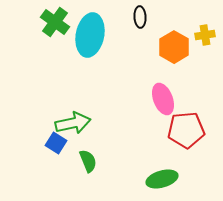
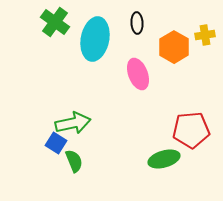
black ellipse: moved 3 px left, 6 px down
cyan ellipse: moved 5 px right, 4 px down
pink ellipse: moved 25 px left, 25 px up
red pentagon: moved 5 px right
green semicircle: moved 14 px left
green ellipse: moved 2 px right, 20 px up
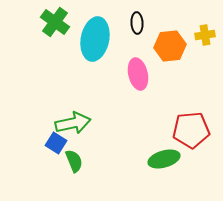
orange hexagon: moved 4 px left, 1 px up; rotated 24 degrees clockwise
pink ellipse: rotated 8 degrees clockwise
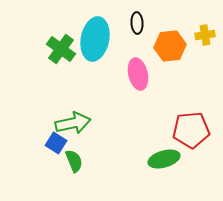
green cross: moved 6 px right, 27 px down
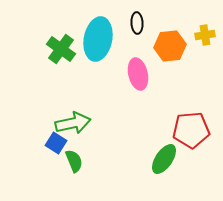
cyan ellipse: moved 3 px right
green ellipse: rotated 40 degrees counterclockwise
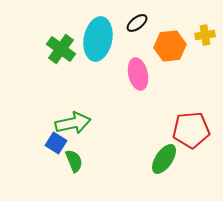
black ellipse: rotated 55 degrees clockwise
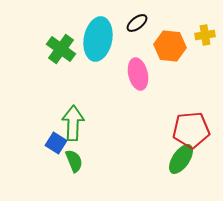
orange hexagon: rotated 12 degrees clockwise
green arrow: rotated 76 degrees counterclockwise
green ellipse: moved 17 px right
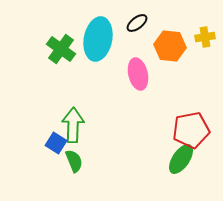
yellow cross: moved 2 px down
green arrow: moved 2 px down
red pentagon: rotated 6 degrees counterclockwise
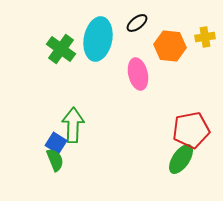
green semicircle: moved 19 px left, 1 px up
